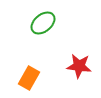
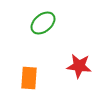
orange rectangle: rotated 25 degrees counterclockwise
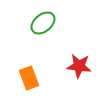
orange rectangle: rotated 25 degrees counterclockwise
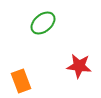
orange rectangle: moved 8 px left, 3 px down
